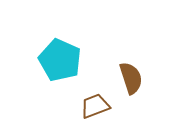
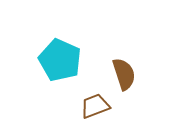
brown semicircle: moved 7 px left, 4 px up
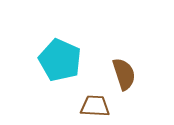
brown trapezoid: rotated 24 degrees clockwise
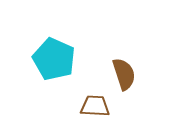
cyan pentagon: moved 6 px left, 1 px up
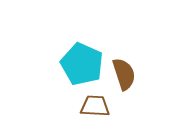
cyan pentagon: moved 28 px right, 5 px down
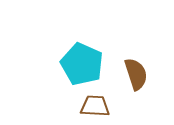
brown semicircle: moved 12 px right
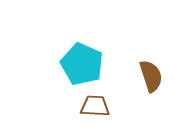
brown semicircle: moved 15 px right, 2 px down
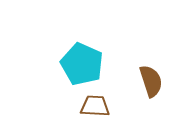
brown semicircle: moved 5 px down
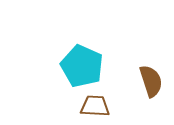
cyan pentagon: moved 2 px down
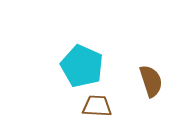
brown trapezoid: moved 2 px right
